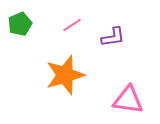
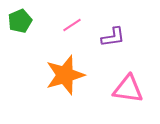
green pentagon: moved 3 px up
pink triangle: moved 11 px up
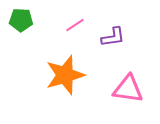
green pentagon: moved 1 px right, 1 px up; rotated 25 degrees clockwise
pink line: moved 3 px right
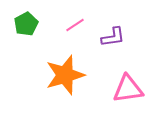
green pentagon: moved 5 px right, 4 px down; rotated 30 degrees counterclockwise
pink triangle: rotated 16 degrees counterclockwise
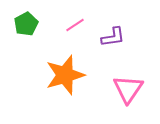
pink triangle: rotated 48 degrees counterclockwise
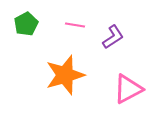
pink line: rotated 42 degrees clockwise
purple L-shape: rotated 25 degrees counterclockwise
pink triangle: rotated 28 degrees clockwise
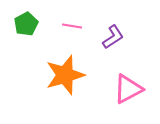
pink line: moved 3 px left, 1 px down
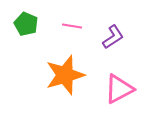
green pentagon: rotated 20 degrees counterclockwise
pink triangle: moved 9 px left
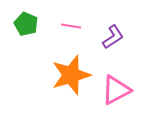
pink line: moved 1 px left
orange star: moved 6 px right
pink triangle: moved 3 px left, 1 px down
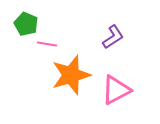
pink line: moved 24 px left, 18 px down
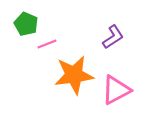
pink line: rotated 30 degrees counterclockwise
orange star: moved 3 px right; rotated 9 degrees clockwise
